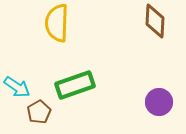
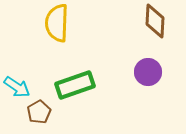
purple circle: moved 11 px left, 30 px up
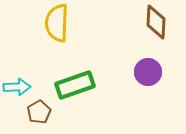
brown diamond: moved 1 px right, 1 px down
cyan arrow: rotated 36 degrees counterclockwise
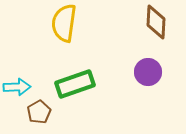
yellow semicircle: moved 7 px right; rotated 6 degrees clockwise
green rectangle: moved 1 px up
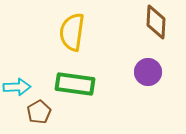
yellow semicircle: moved 8 px right, 9 px down
green rectangle: rotated 27 degrees clockwise
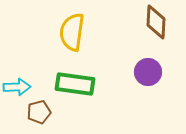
brown pentagon: rotated 15 degrees clockwise
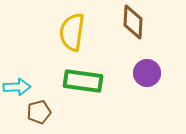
brown diamond: moved 23 px left
purple circle: moved 1 px left, 1 px down
green rectangle: moved 8 px right, 3 px up
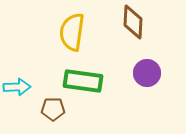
brown pentagon: moved 14 px right, 3 px up; rotated 15 degrees clockwise
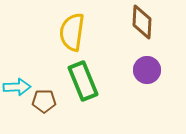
brown diamond: moved 9 px right
purple circle: moved 3 px up
green rectangle: rotated 60 degrees clockwise
brown pentagon: moved 9 px left, 8 px up
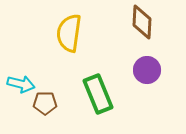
yellow semicircle: moved 3 px left, 1 px down
green rectangle: moved 15 px right, 13 px down
cyan arrow: moved 4 px right, 3 px up; rotated 16 degrees clockwise
brown pentagon: moved 1 px right, 2 px down
